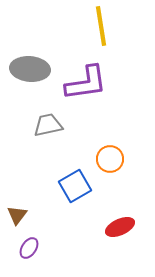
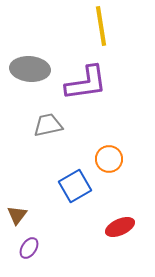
orange circle: moved 1 px left
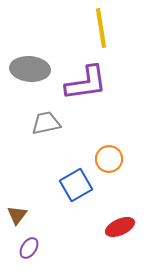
yellow line: moved 2 px down
gray trapezoid: moved 2 px left, 2 px up
blue square: moved 1 px right, 1 px up
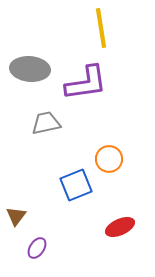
blue square: rotated 8 degrees clockwise
brown triangle: moved 1 px left, 1 px down
purple ellipse: moved 8 px right
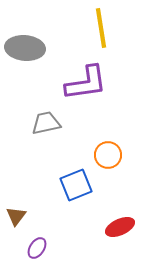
gray ellipse: moved 5 px left, 21 px up
orange circle: moved 1 px left, 4 px up
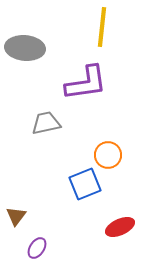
yellow line: moved 1 px right, 1 px up; rotated 15 degrees clockwise
blue square: moved 9 px right, 1 px up
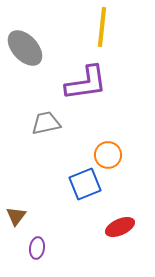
gray ellipse: rotated 42 degrees clockwise
purple ellipse: rotated 25 degrees counterclockwise
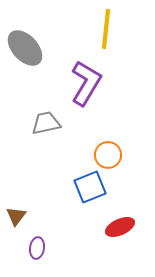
yellow line: moved 4 px right, 2 px down
purple L-shape: rotated 51 degrees counterclockwise
blue square: moved 5 px right, 3 px down
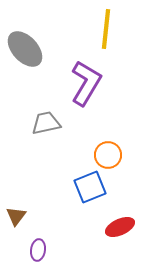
gray ellipse: moved 1 px down
purple ellipse: moved 1 px right, 2 px down
